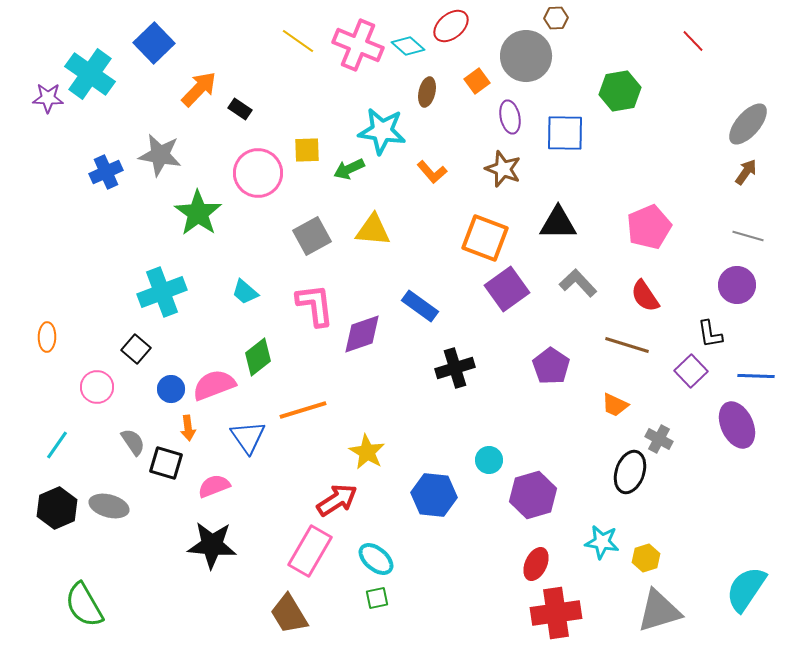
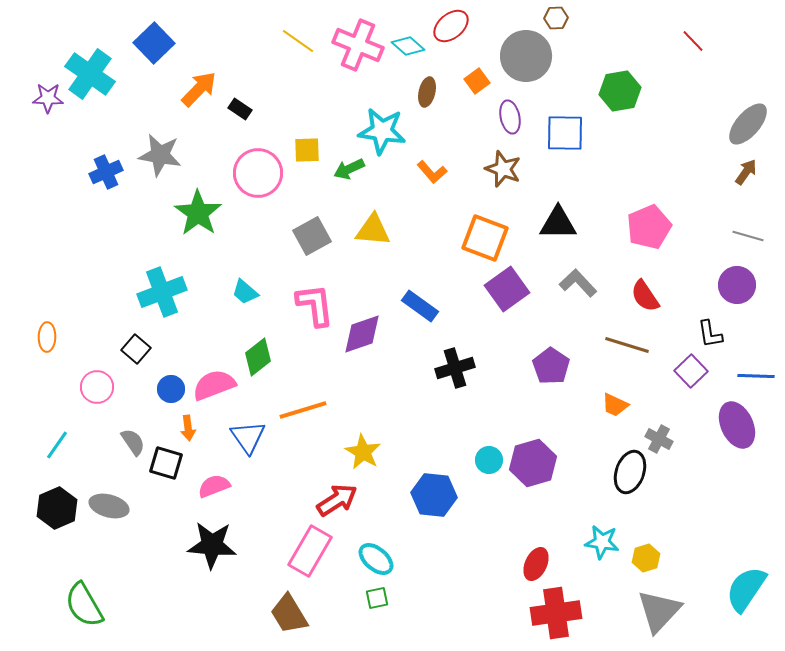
yellow star at (367, 452): moved 4 px left
purple hexagon at (533, 495): moved 32 px up
gray triangle at (659, 611): rotated 30 degrees counterclockwise
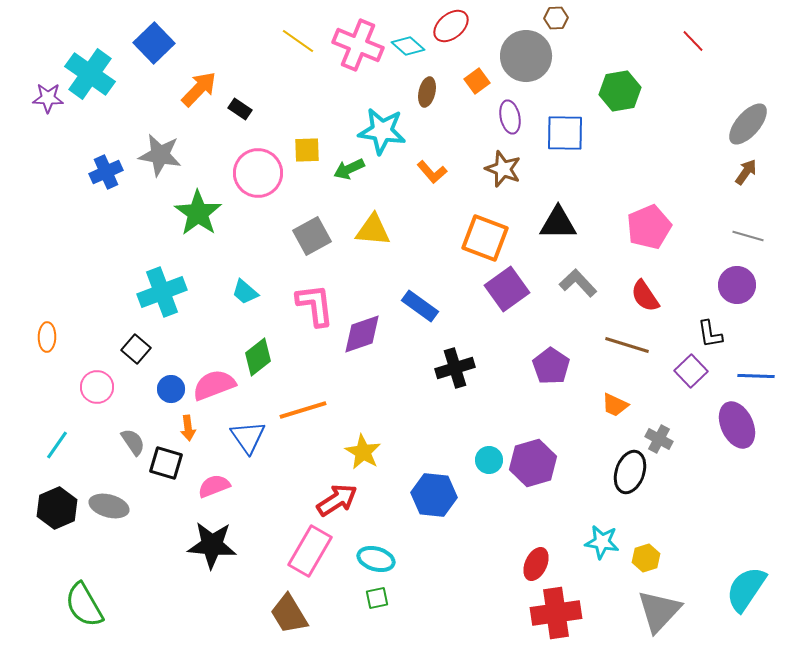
cyan ellipse at (376, 559): rotated 24 degrees counterclockwise
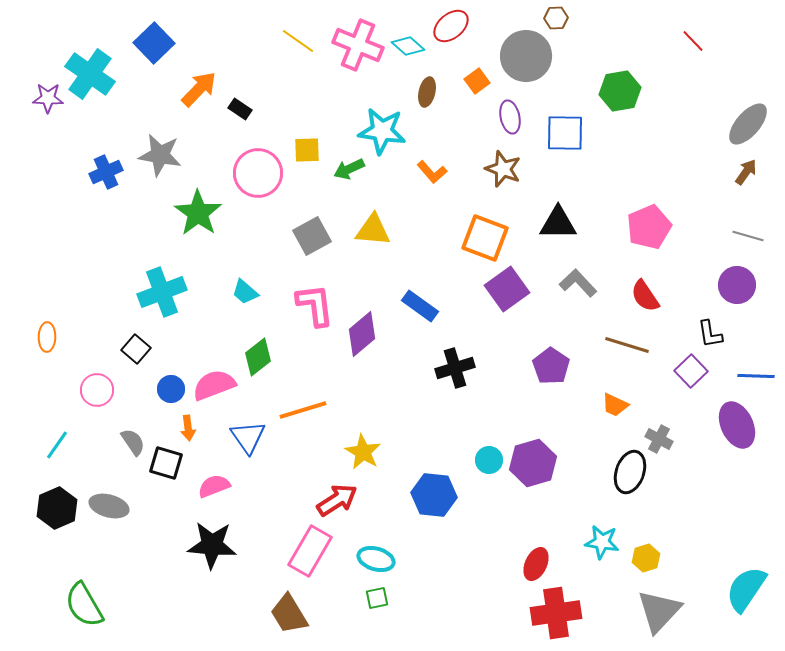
purple diamond at (362, 334): rotated 21 degrees counterclockwise
pink circle at (97, 387): moved 3 px down
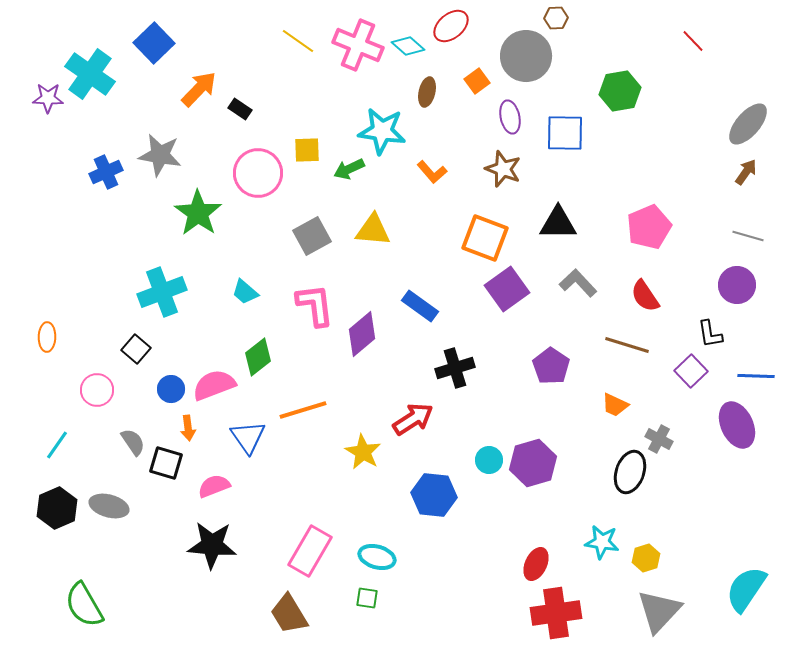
red arrow at (337, 500): moved 76 px right, 81 px up
cyan ellipse at (376, 559): moved 1 px right, 2 px up
green square at (377, 598): moved 10 px left; rotated 20 degrees clockwise
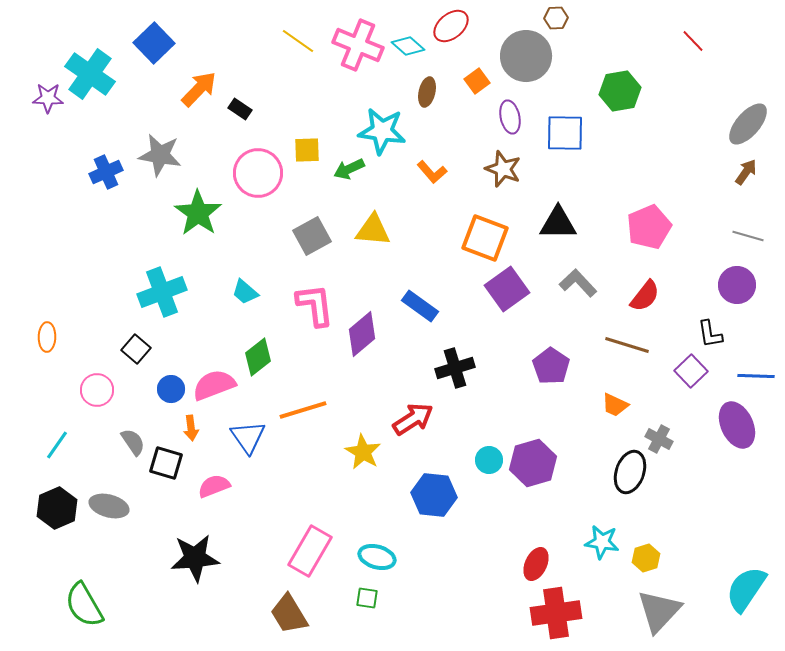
red semicircle at (645, 296): rotated 108 degrees counterclockwise
orange arrow at (188, 428): moved 3 px right
black star at (212, 545): moved 17 px left, 13 px down; rotated 9 degrees counterclockwise
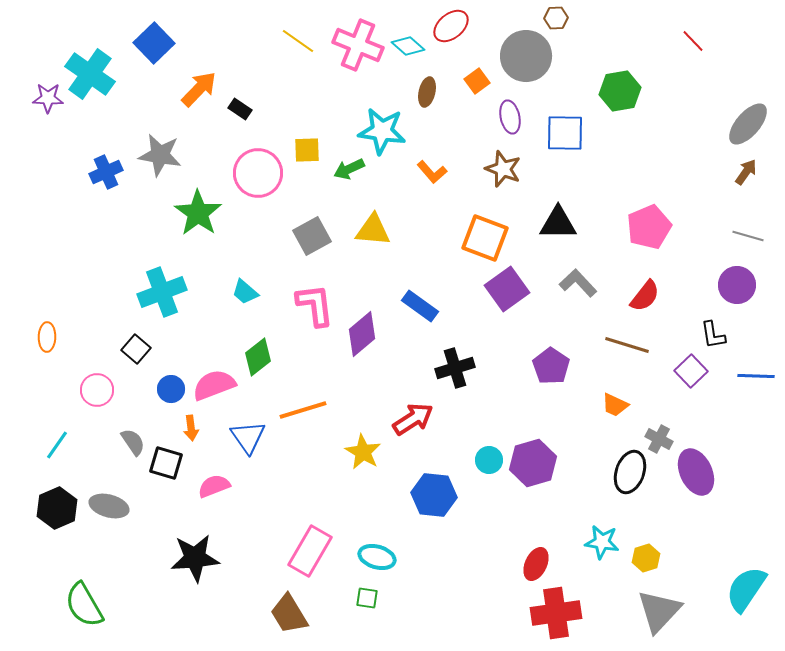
black L-shape at (710, 334): moved 3 px right, 1 px down
purple ellipse at (737, 425): moved 41 px left, 47 px down
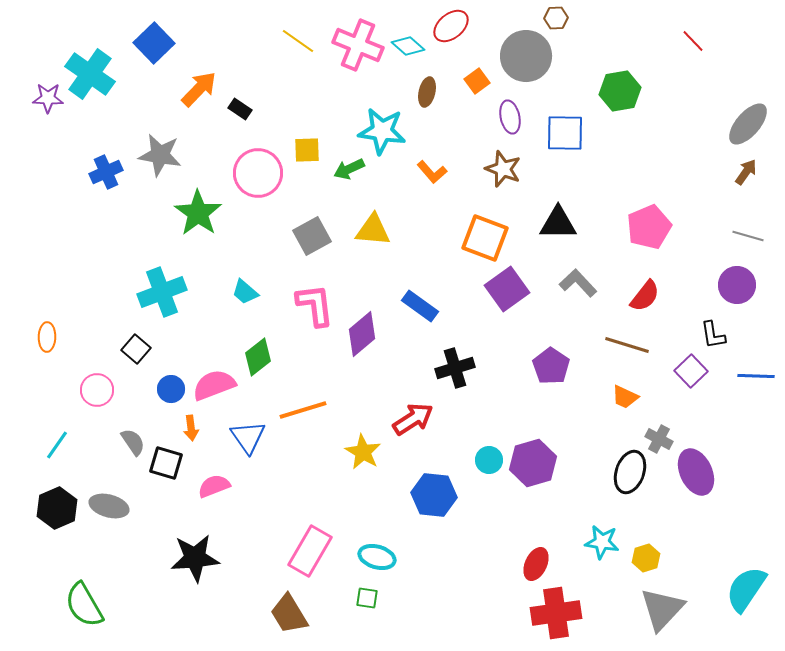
orange trapezoid at (615, 405): moved 10 px right, 8 px up
gray triangle at (659, 611): moved 3 px right, 2 px up
